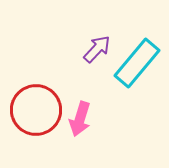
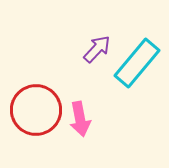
pink arrow: rotated 28 degrees counterclockwise
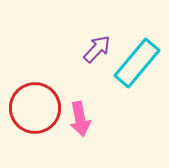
red circle: moved 1 px left, 2 px up
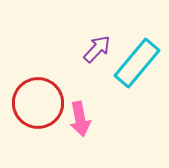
red circle: moved 3 px right, 5 px up
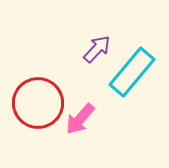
cyan rectangle: moved 5 px left, 9 px down
pink arrow: rotated 52 degrees clockwise
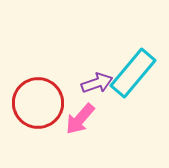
purple arrow: moved 34 px down; rotated 28 degrees clockwise
cyan rectangle: moved 1 px right, 1 px down
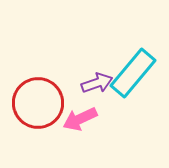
pink arrow: rotated 24 degrees clockwise
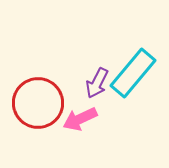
purple arrow: rotated 136 degrees clockwise
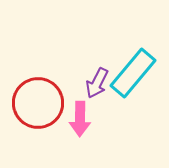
pink arrow: rotated 64 degrees counterclockwise
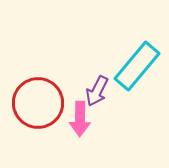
cyan rectangle: moved 4 px right, 7 px up
purple arrow: moved 8 px down
